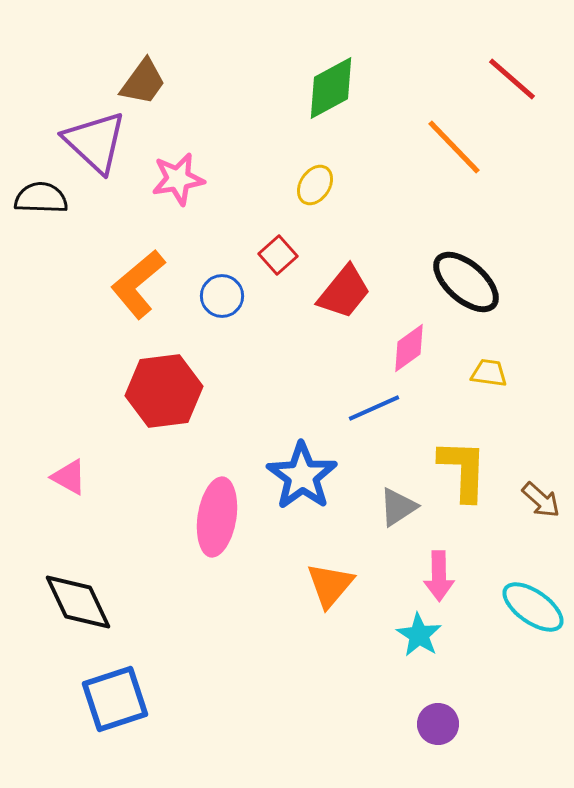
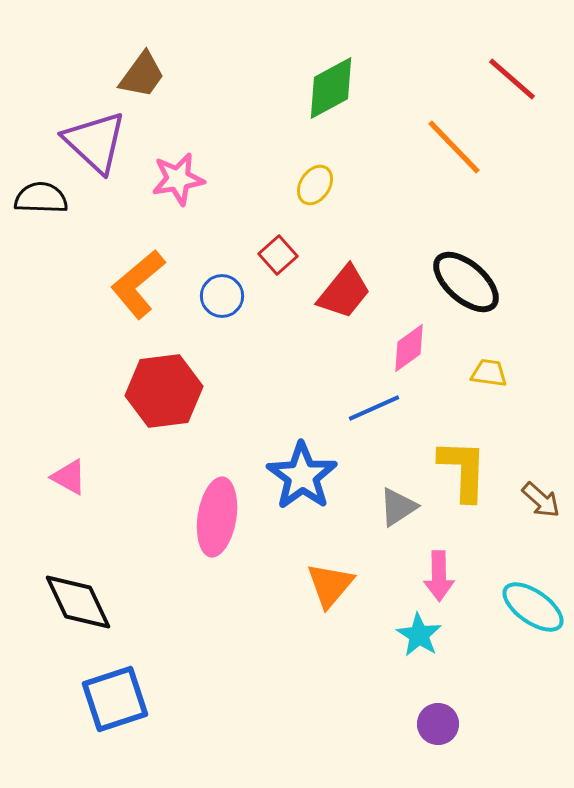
brown trapezoid: moved 1 px left, 7 px up
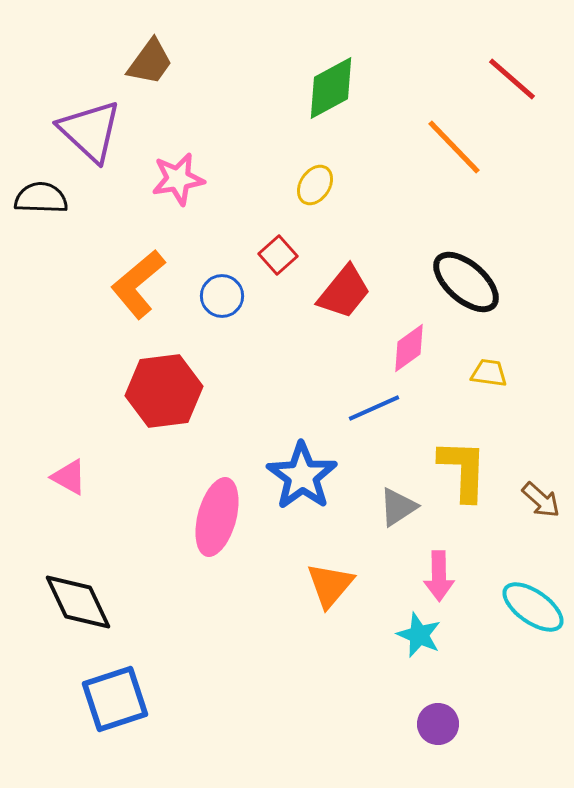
brown trapezoid: moved 8 px right, 13 px up
purple triangle: moved 5 px left, 11 px up
pink ellipse: rotated 6 degrees clockwise
cyan star: rotated 9 degrees counterclockwise
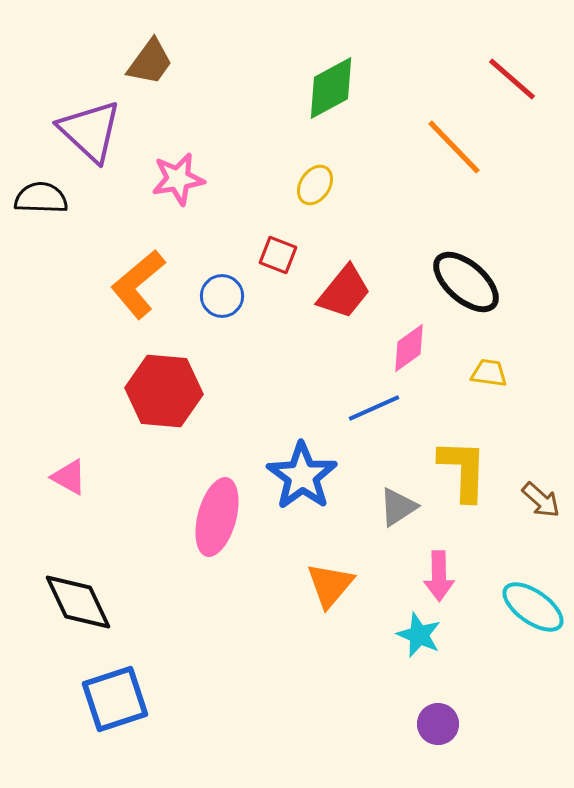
red square: rotated 27 degrees counterclockwise
red hexagon: rotated 12 degrees clockwise
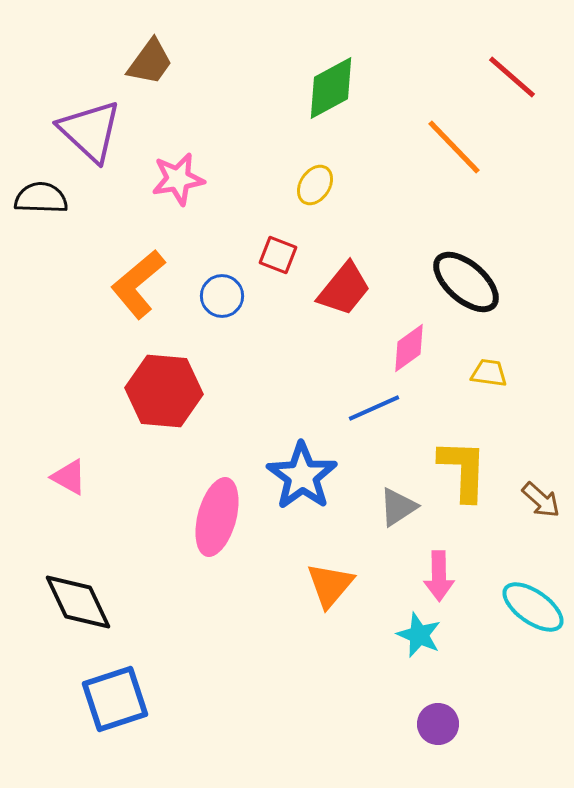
red line: moved 2 px up
red trapezoid: moved 3 px up
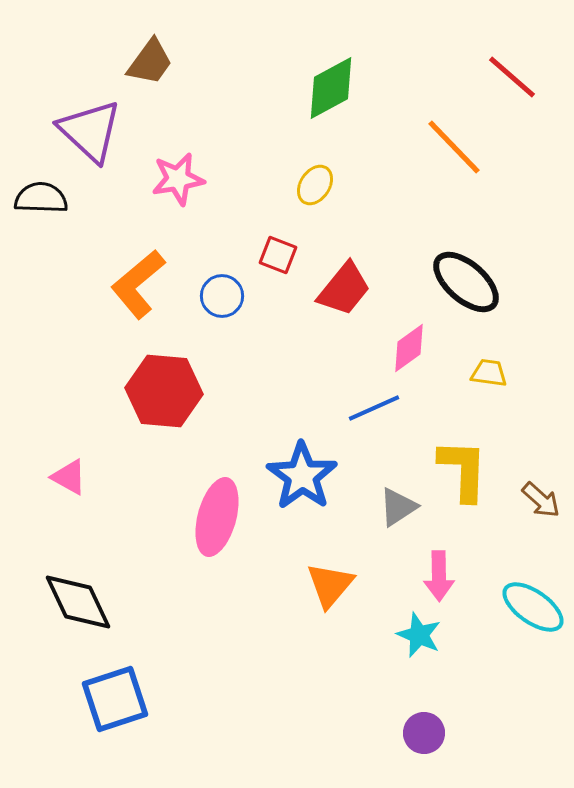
purple circle: moved 14 px left, 9 px down
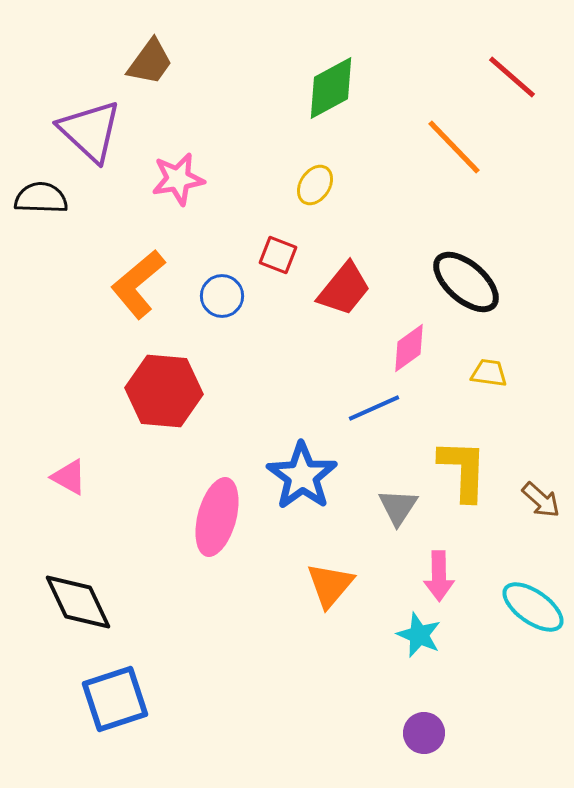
gray triangle: rotated 24 degrees counterclockwise
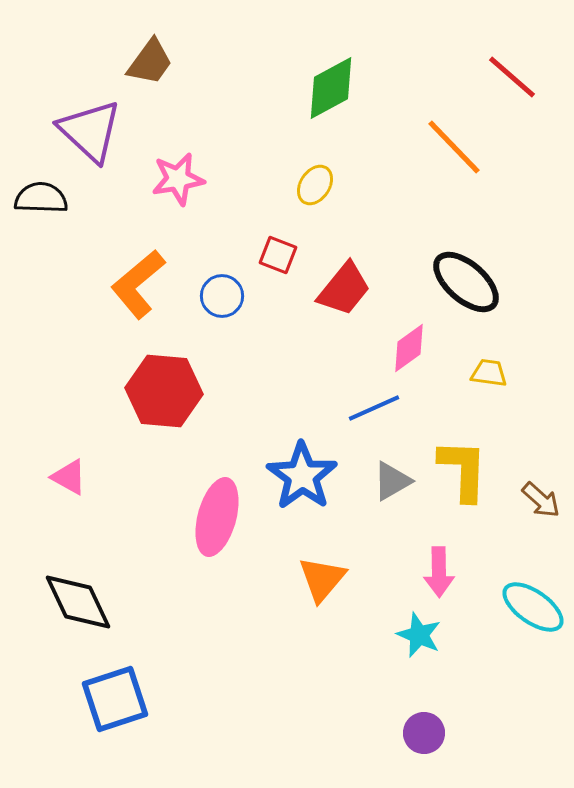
gray triangle: moved 6 px left, 26 px up; rotated 27 degrees clockwise
pink arrow: moved 4 px up
orange triangle: moved 8 px left, 6 px up
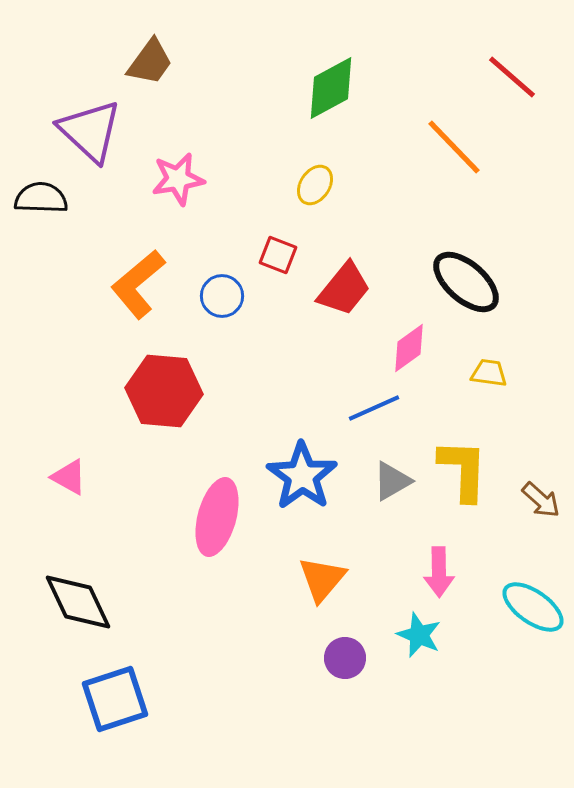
purple circle: moved 79 px left, 75 px up
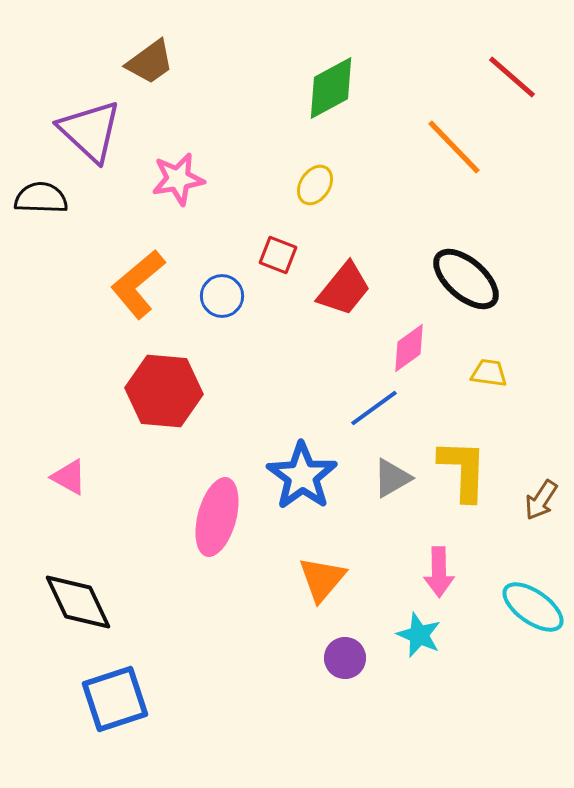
brown trapezoid: rotated 18 degrees clockwise
black ellipse: moved 3 px up
blue line: rotated 12 degrees counterclockwise
gray triangle: moved 3 px up
brown arrow: rotated 81 degrees clockwise
